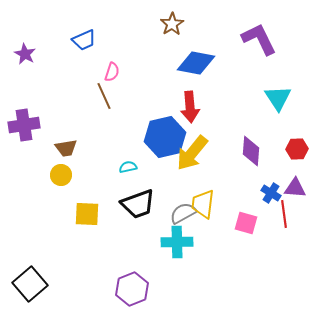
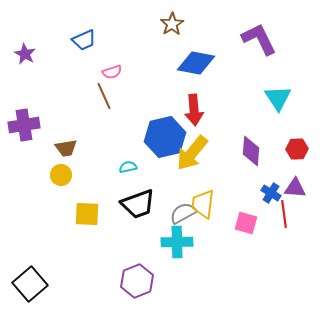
pink semicircle: rotated 54 degrees clockwise
red arrow: moved 4 px right, 3 px down
purple hexagon: moved 5 px right, 8 px up
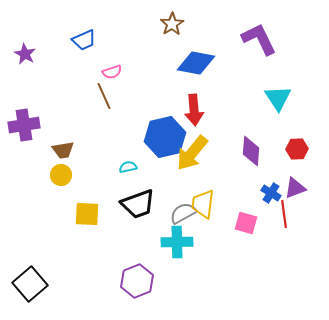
brown trapezoid: moved 3 px left, 2 px down
purple triangle: rotated 25 degrees counterclockwise
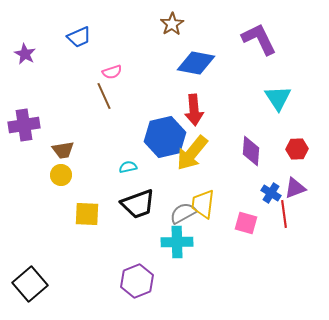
blue trapezoid: moved 5 px left, 3 px up
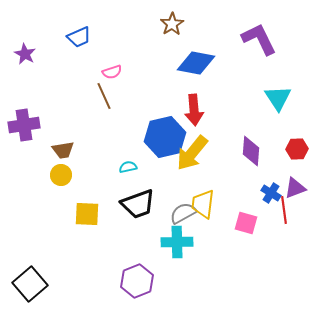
red line: moved 4 px up
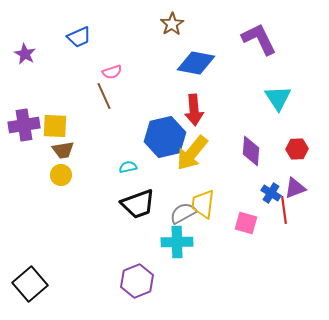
yellow square: moved 32 px left, 88 px up
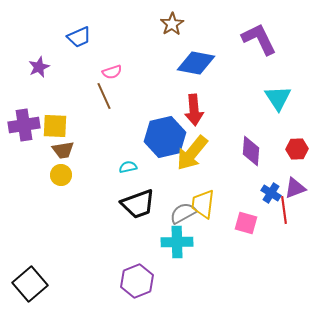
purple star: moved 14 px right, 13 px down; rotated 20 degrees clockwise
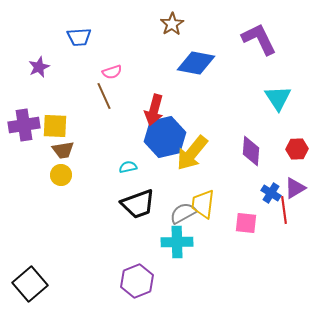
blue trapezoid: rotated 20 degrees clockwise
red arrow: moved 40 px left; rotated 20 degrees clockwise
purple triangle: rotated 10 degrees counterclockwise
pink square: rotated 10 degrees counterclockwise
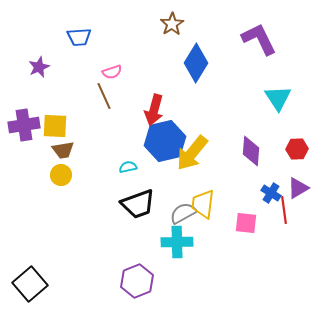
blue diamond: rotated 69 degrees counterclockwise
blue hexagon: moved 4 px down
purple triangle: moved 3 px right
